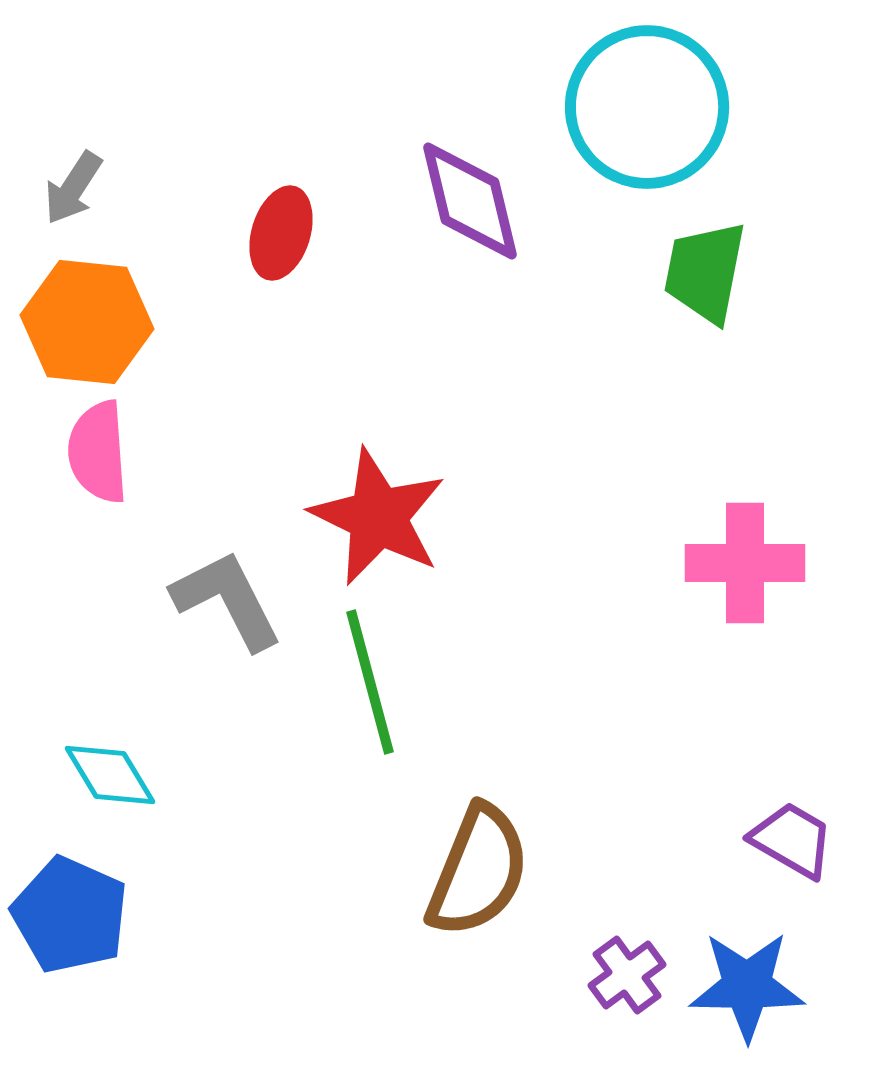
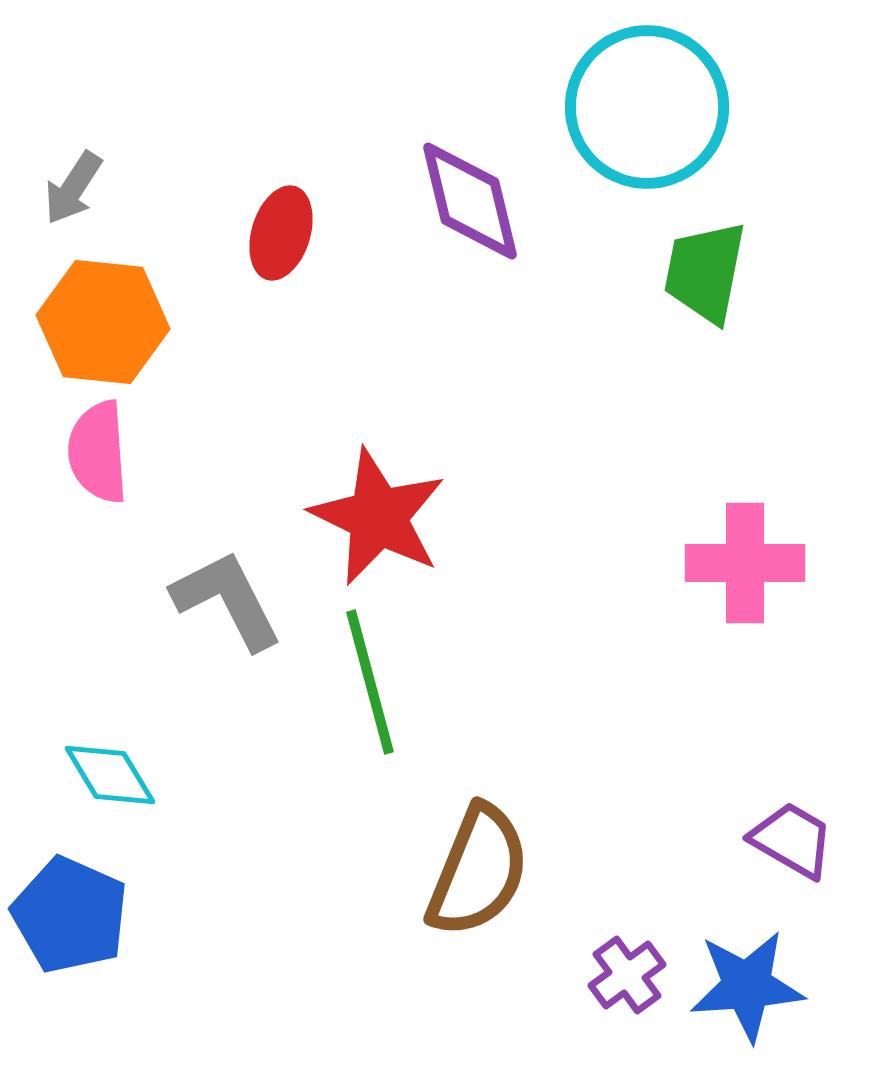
orange hexagon: moved 16 px right
blue star: rotated 5 degrees counterclockwise
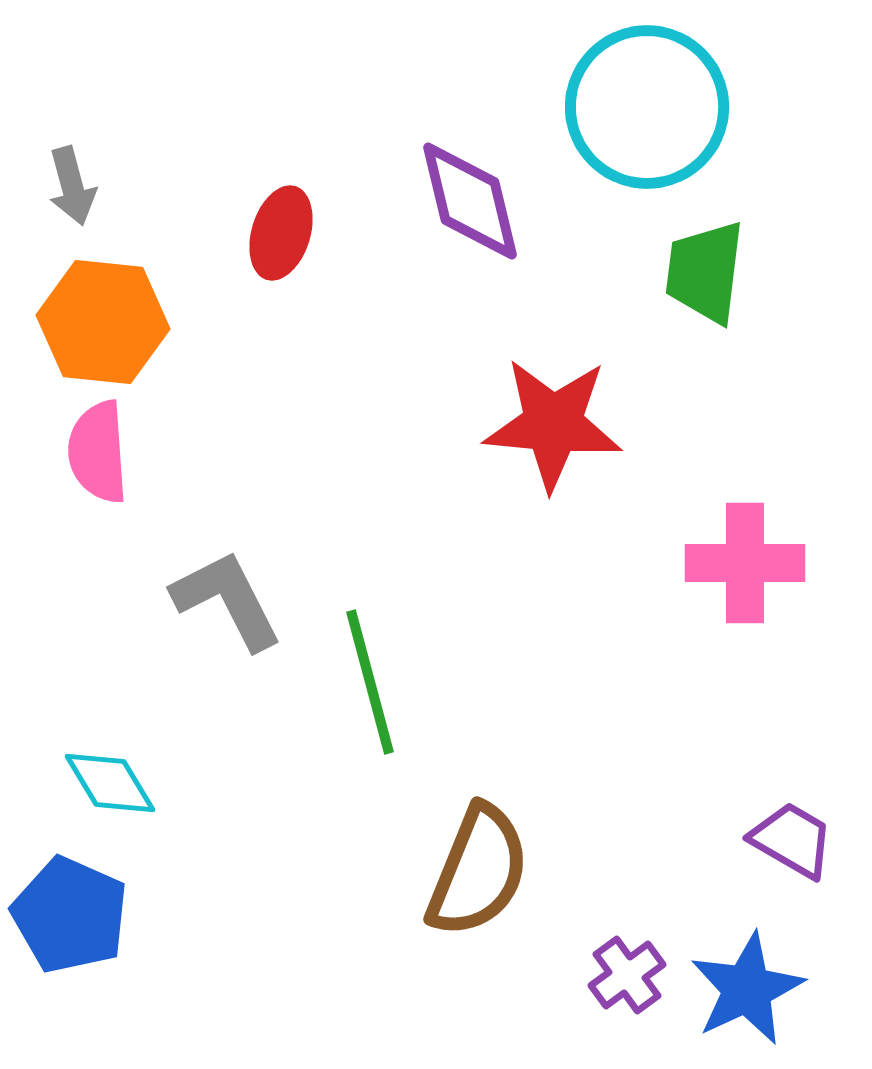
gray arrow: moved 1 px left, 2 px up; rotated 48 degrees counterclockwise
green trapezoid: rotated 4 degrees counterclockwise
red star: moved 175 px right, 93 px up; rotated 21 degrees counterclockwise
cyan diamond: moved 8 px down
blue star: moved 3 px down; rotated 21 degrees counterclockwise
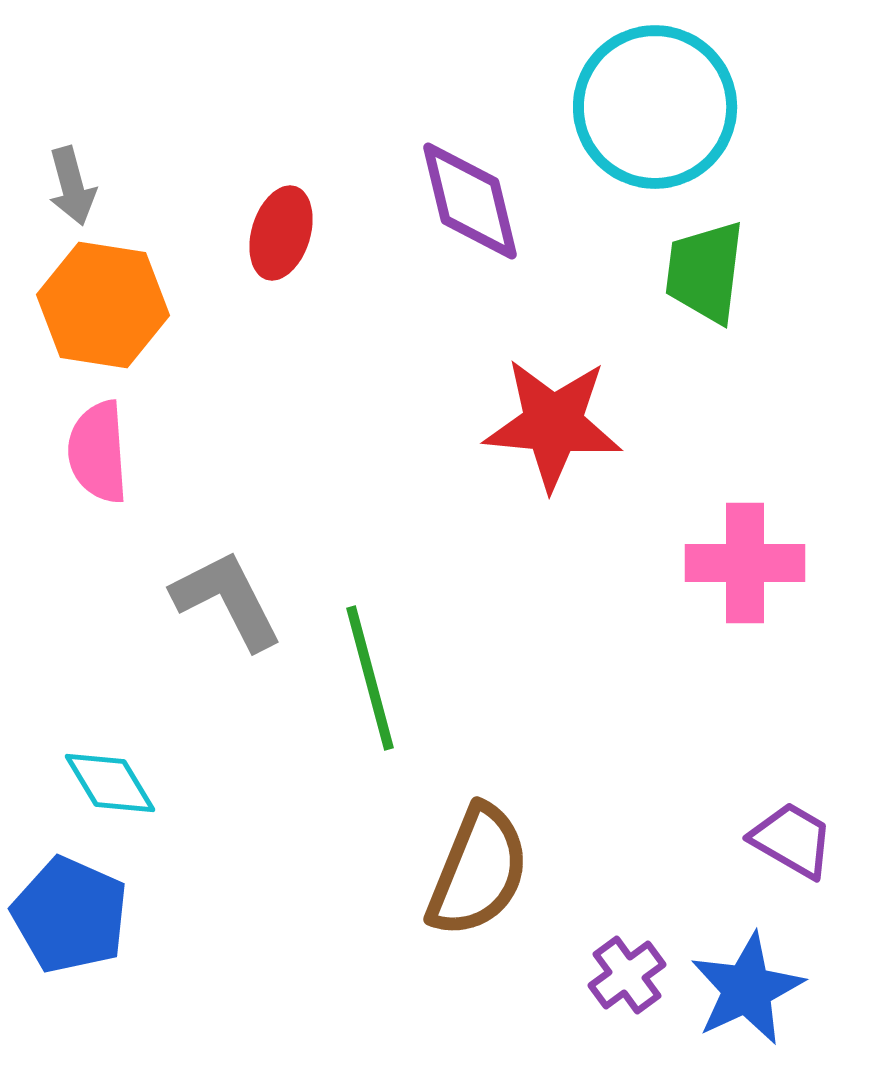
cyan circle: moved 8 px right
orange hexagon: moved 17 px up; rotated 3 degrees clockwise
green line: moved 4 px up
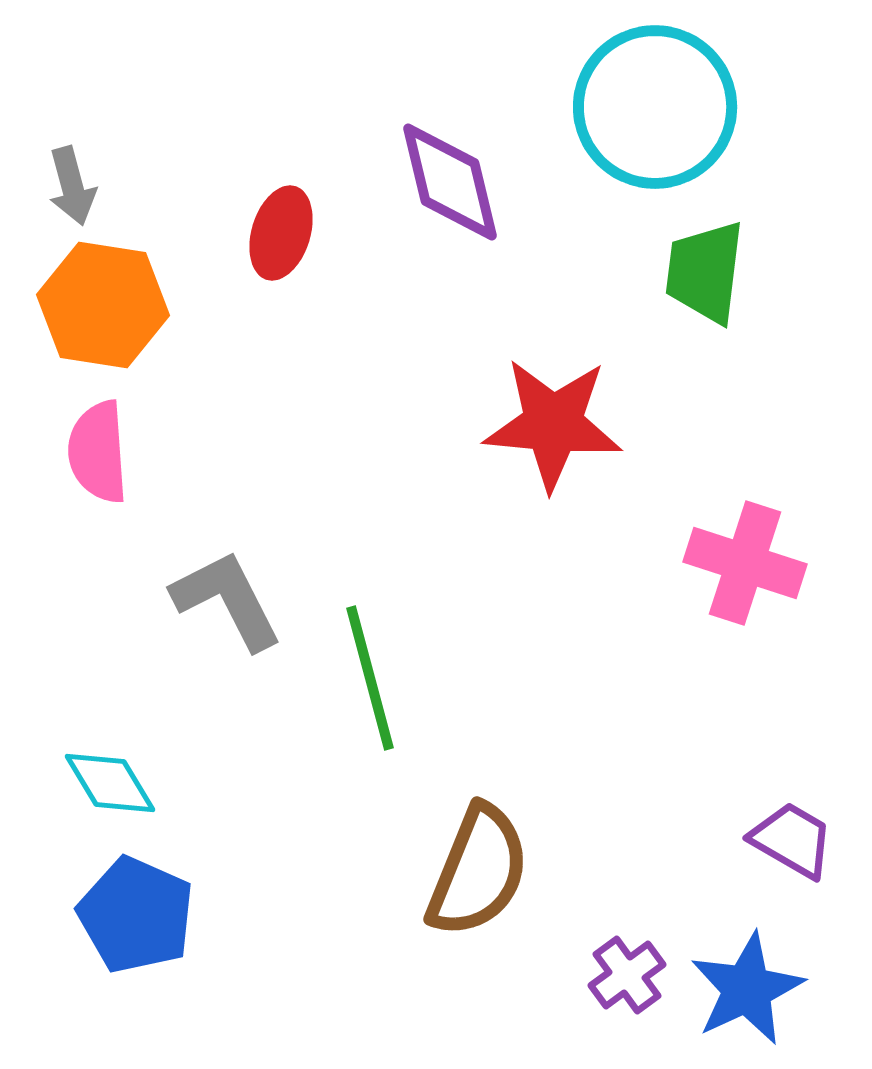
purple diamond: moved 20 px left, 19 px up
pink cross: rotated 18 degrees clockwise
blue pentagon: moved 66 px right
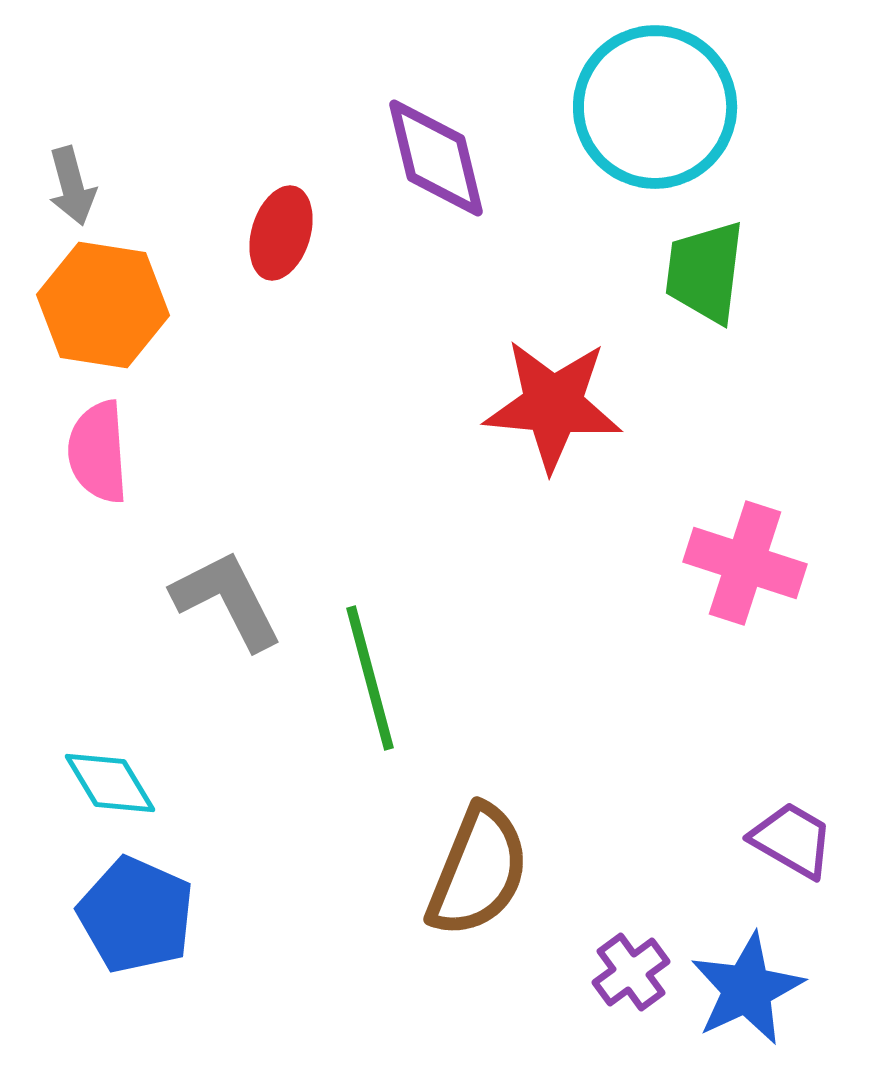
purple diamond: moved 14 px left, 24 px up
red star: moved 19 px up
purple cross: moved 4 px right, 3 px up
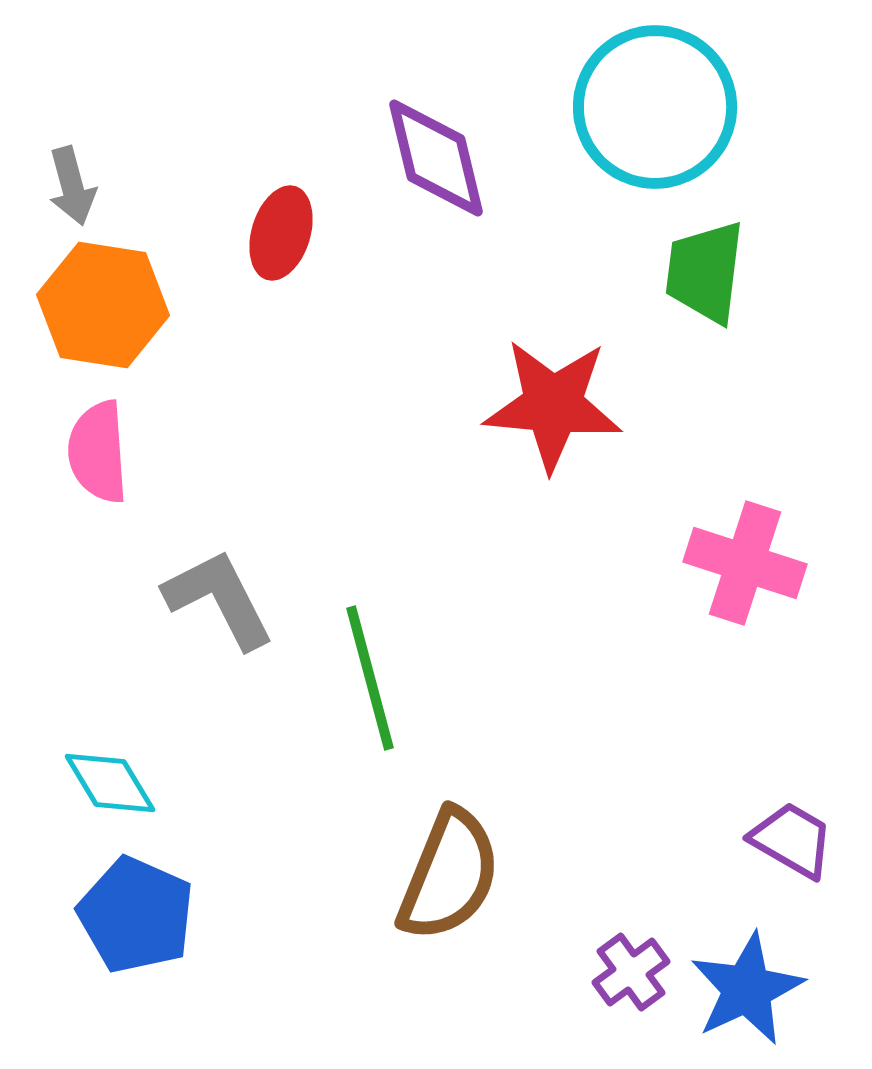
gray L-shape: moved 8 px left, 1 px up
brown semicircle: moved 29 px left, 4 px down
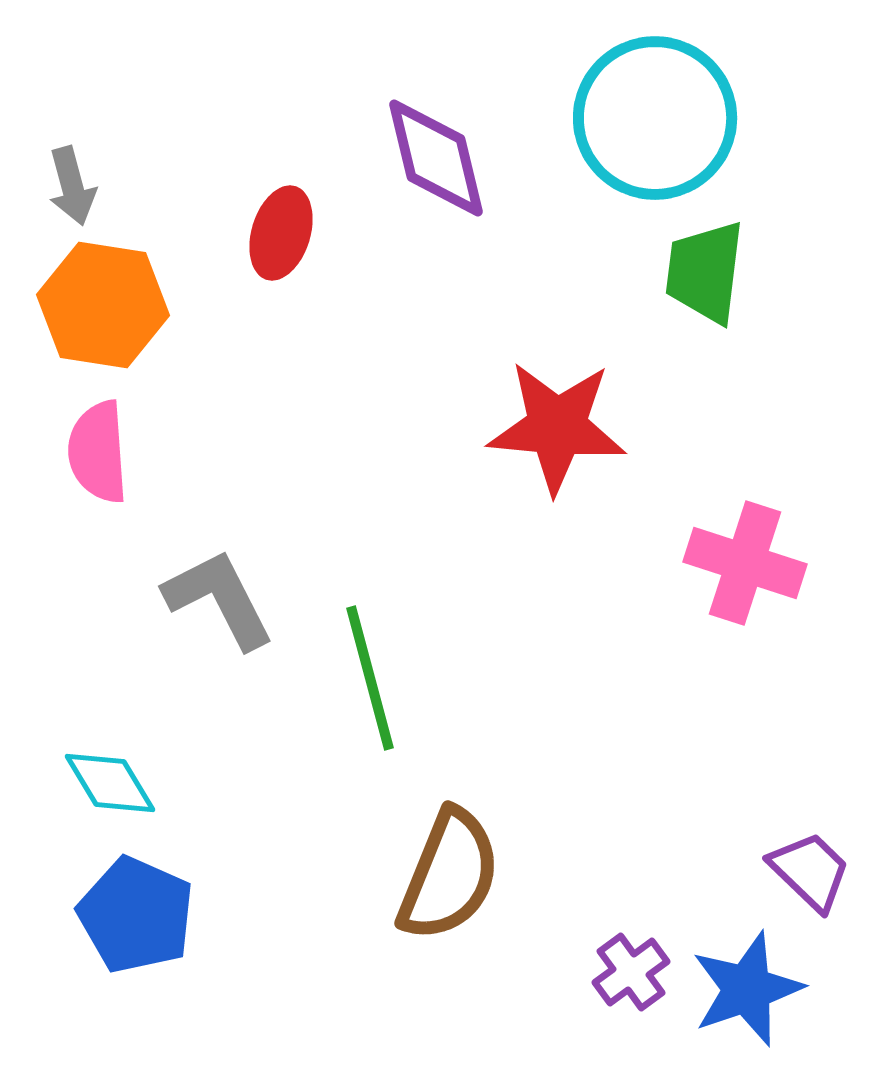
cyan circle: moved 11 px down
red star: moved 4 px right, 22 px down
purple trapezoid: moved 18 px right, 31 px down; rotated 14 degrees clockwise
blue star: rotated 6 degrees clockwise
